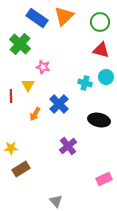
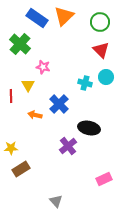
red triangle: rotated 30 degrees clockwise
orange arrow: moved 1 px down; rotated 72 degrees clockwise
black ellipse: moved 10 px left, 8 px down
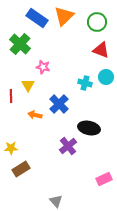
green circle: moved 3 px left
red triangle: rotated 24 degrees counterclockwise
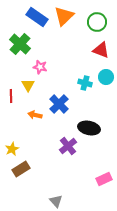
blue rectangle: moved 1 px up
pink star: moved 3 px left
yellow star: moved 1 px right, 1 px down; rotated 24 degrees counterclockwise
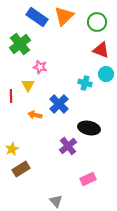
green cross: rotated 10 degrees clockwise
cyan circle: moved 3 px up
pink rectangle: moved 16 px left
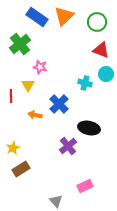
yellow star: moved 1 px right, 1 px up
pink rectangle: moved 3 px left, 7 px down
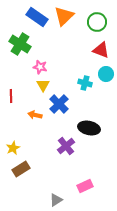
green cross: rotated 20 degrees counterclockwise
yellow triangle: moved 15 px right
purple cross: moved 2 px left
gray triangle: moved 1 px up; rotated 40 degrees clockwise
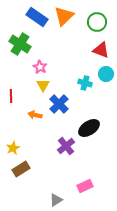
pink star: rotated 16 degrees clockwise
black ellipse: rotated 45 degrees counterclockwise
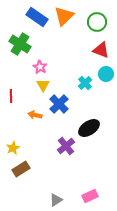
cyan cross: rotated 32 degrees clockwise
pink rectangle: moved 5 px right, 10 px down
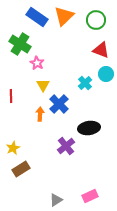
green circle: moved 1 px left, 2 px up
pink star: moved 3 px left, 4 px up
orange arrow: moved 5 px right, 1 px up; rotated 80 degrees clockwise
black ellipse: rotated 25 degrees clockwise
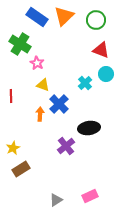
yellow triangle: rotated 40 degrees counterclockwise
